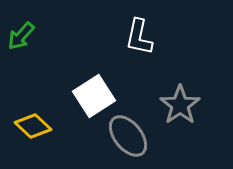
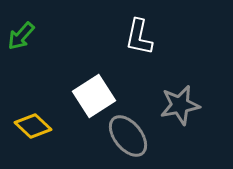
gray star: rotated 24 degrees clockwise
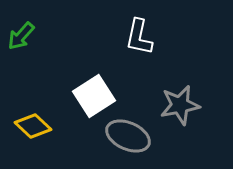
gray ellipse: rotated 27 degrees counterclockwise
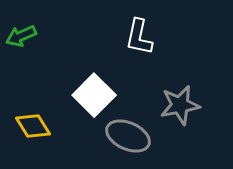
green arrow: rotated 24 degrees clockwise
white square: moved 1 px up; rotated 12 degrees counterclockwise
yellow diamond: rotated 15 degrees clockwise
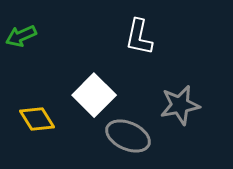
yellow diamond: moved 4 px right, 7 px up
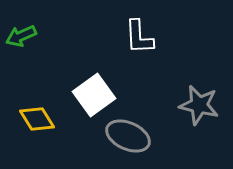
white L-shape: rotated 15 degrees counterclockwise
white square: rotated 9 degrees clockwise
gray star: moved 19 px right; rotated 24 degrees clockwise
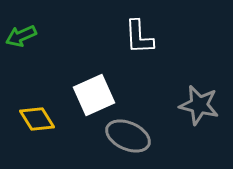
white square: rotated 12 degrees clockwise
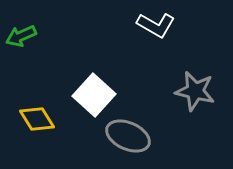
white L-shape: moved 17 px right, 12 px up; rotated 57 degrees counterclockwise
white square: rotated 24 degrees counterclockwise
gray star: moved 4 px left, 14 px up
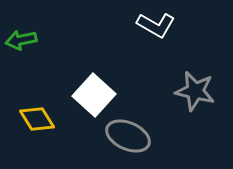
green arrow: moved 4 px down; rotated 12 degrees clockwise
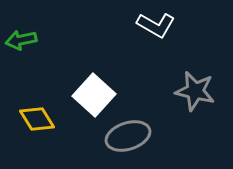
gray ellipse: rotated 42 degrees counterclockwise
